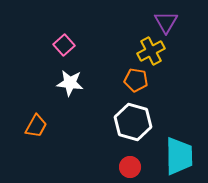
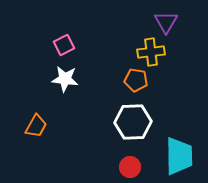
pink square: rotated 15 degrees clockwise
yellow cross: moved 1 px down; rotated 20 degrees clockwise
white star: moved 5 px left, 4 px up
white hexagon: rotated 18 degrees counterclockwise
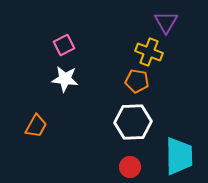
yellow cross: moved 2 px left; rotated 28 degrees clockwise
orange pentagon: moved 1 px right, 1 px down
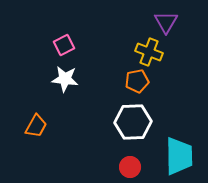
orange pentagon: rotated 20 degrees counterclockwise
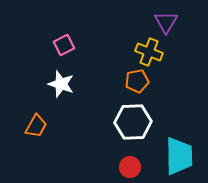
white star: moved 4 px left, 5 px down; rotated 12 degrees clockwise
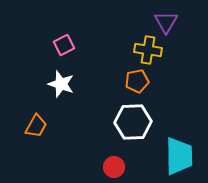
yellow cross: moved 1 px left, 2 px up; rotated 12 degrees counterclockwise
red circle: moved 16 px left
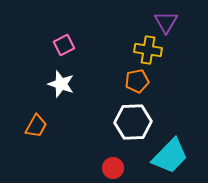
cyan trapezoid: moved 9 px left; rotated 45 degrees clockwise
red circle: moved 1 px left, 1 px down
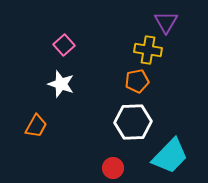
pink square: rotated 15 degrees counterclockwise
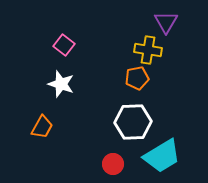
pink square: rotated 10 degrees counterclockwise
orange pentagon: moved 3 px up
orange trapezoid: moved 6 px right, 1 px down
cyan trapezoid: moved 8 px left; rotated 15 degrees clockwise
red circle: moved 4 px up
